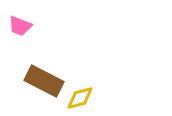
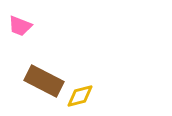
yellow diamond: moved 2 px up
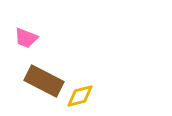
pink trapezoid: moved 6 px right, 12 px down
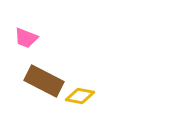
yellow diamond: rotated 24 degrees clockwise
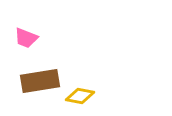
brown rectangle: moved 4 px left; rotated 36 degrees counterclockwise
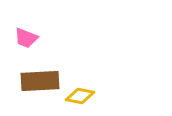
brown rectangle: rotated 6 degrees clockwise
